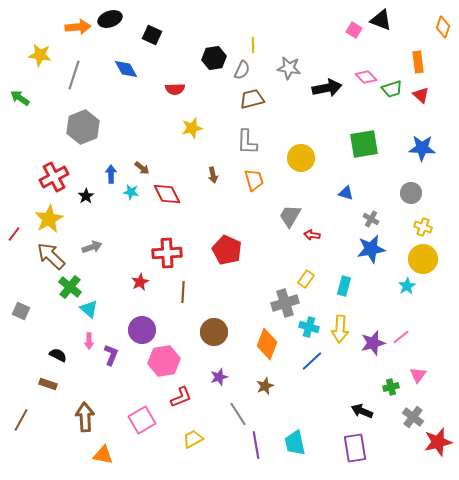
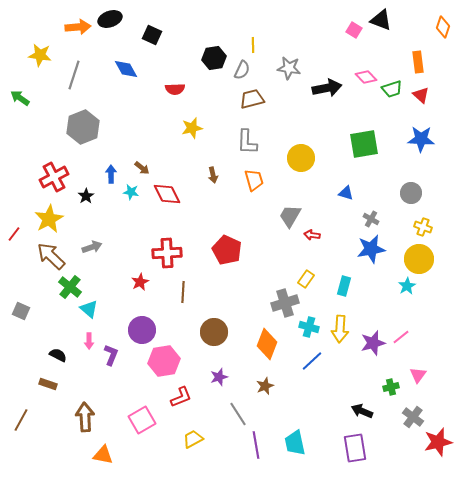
blue star at (422, 148): moved 1 px left, 9 px up
yellow circle at (423, 259): moved 4 px left
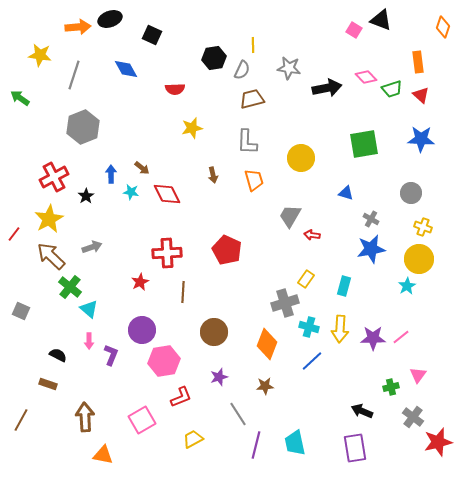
purple star at (373, 343): moved 5 px up; rotated 15 degrees clockwise
brown star at (265, 386): rotated 18 degrees clockwise
purple line at (256, 445): rotated 24 degrees clockwise
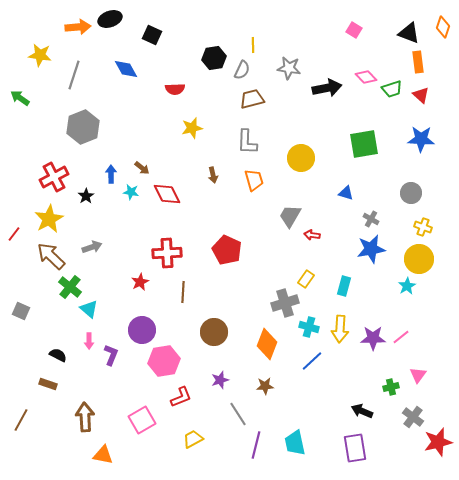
black triangle at (381, 20): moved 28 px right, 13 px down
purple star at (219, 377): moved 1 px right, 3 px down
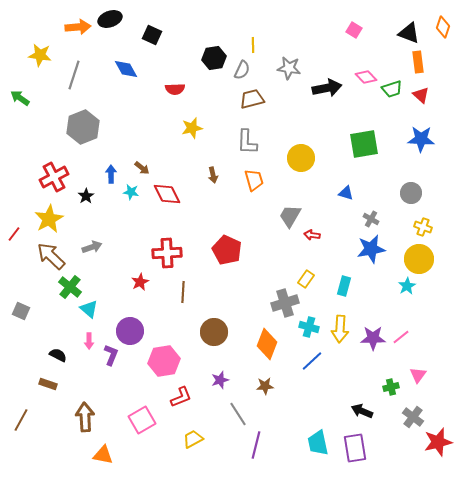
purple circle at (142, 330): moved 12 px left, 1 px down
cyan trapezoid at (295, 443): moved 23 px right
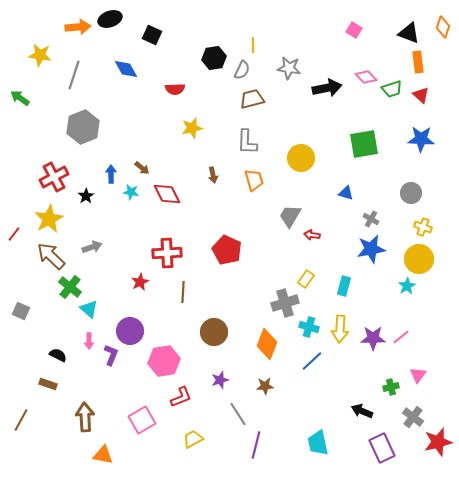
purple rectangle at (355, 448): moved 27 px right; rotated 16 degrees counterclockwise
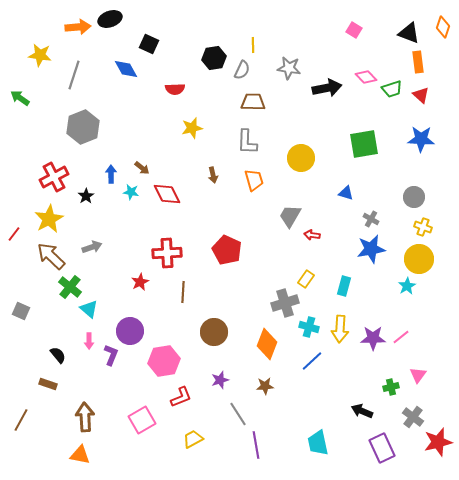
black square at (152, 35): moved 3 px left, 9 px down
brown trapezoid at (252, 99): moved 1 px right, 3 px down; rotated 15 degrees clockwise
gray circle at (411, 193): moved 3 px right, 4 px down
black semicircle at (58, 355): rotated 24 degrees clockwise
purple line at (256, 445): rotated 24 degrees counterclockwise
orange triangle at (103, 455): moved 23 px left
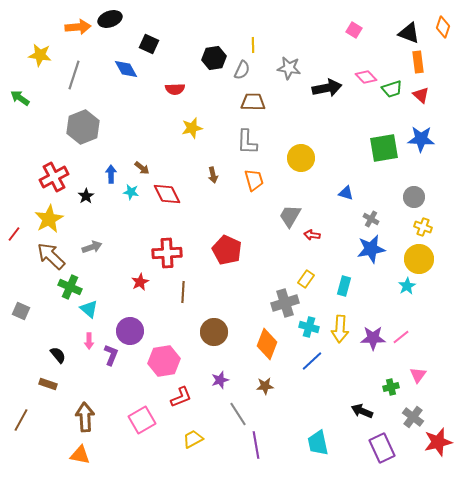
green square at (364, 144): moved 20 px right, 4 px down
green cross at (70, 287): rotated 15 degrees counterclockwise
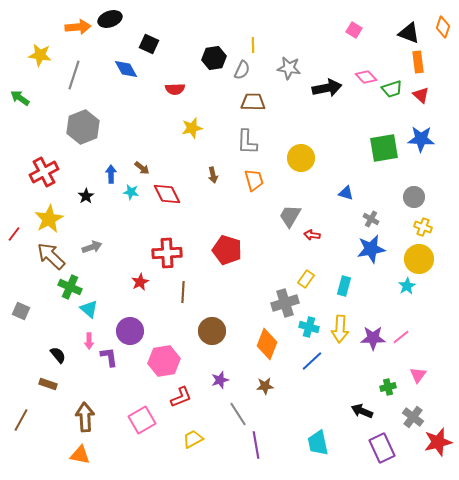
red cross at (54, 177): moved 10 px left, 5 px up
red pentagon at (227, 250): rotated 8 degrees counterclockwise
brown circle at (214, 332): moved 2 px left, 1 px up
purple L-shape at (111, 355): moved 2 px left, 2 px down; rotated 30 degrees counterclockwise
green cross at (391, 387): moved 3 px left
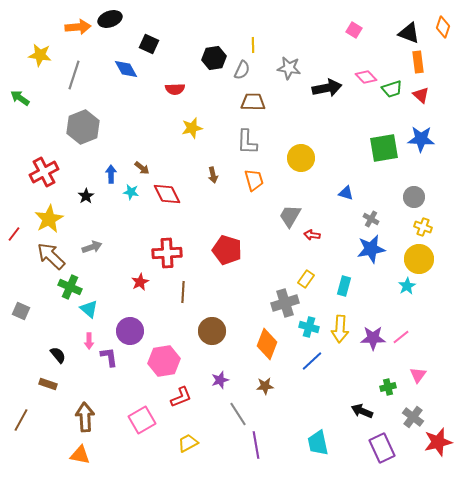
yellow trapezoid at (193, 439): moved 5 px left, 4 px down
